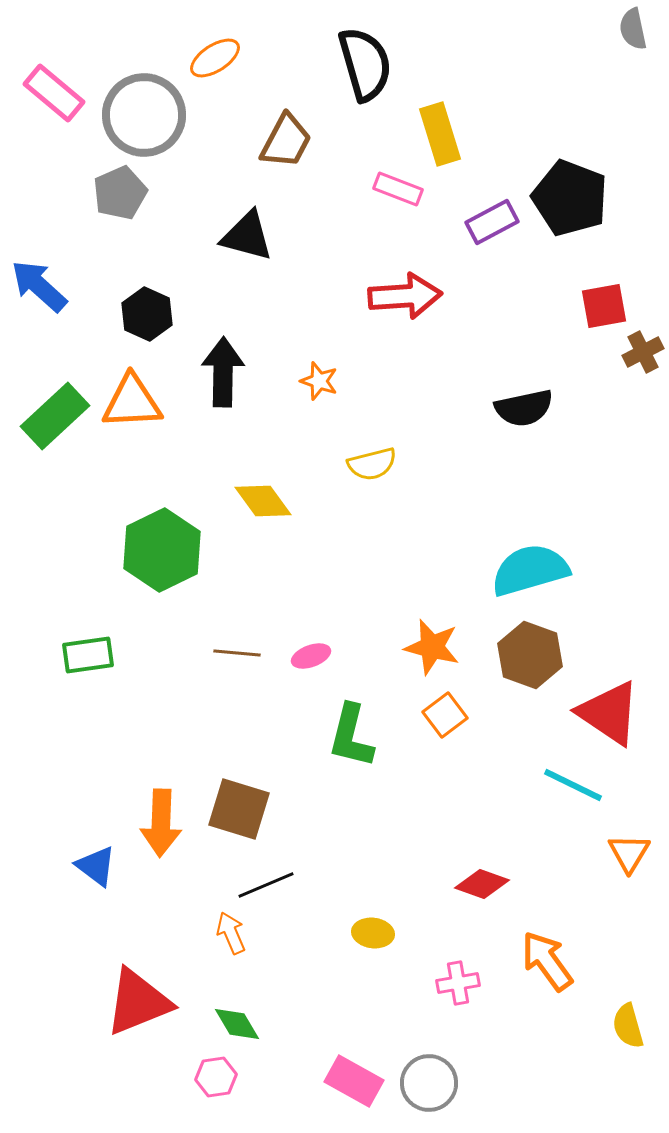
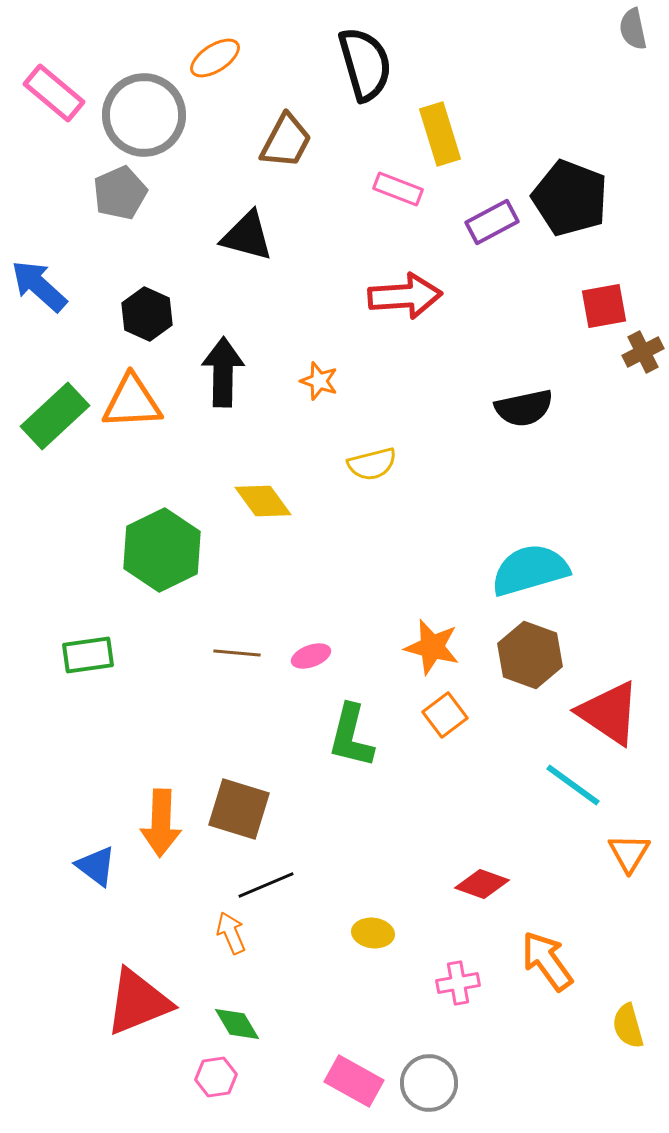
cyan line at (573, 785): rotated 10 degrees clockwise
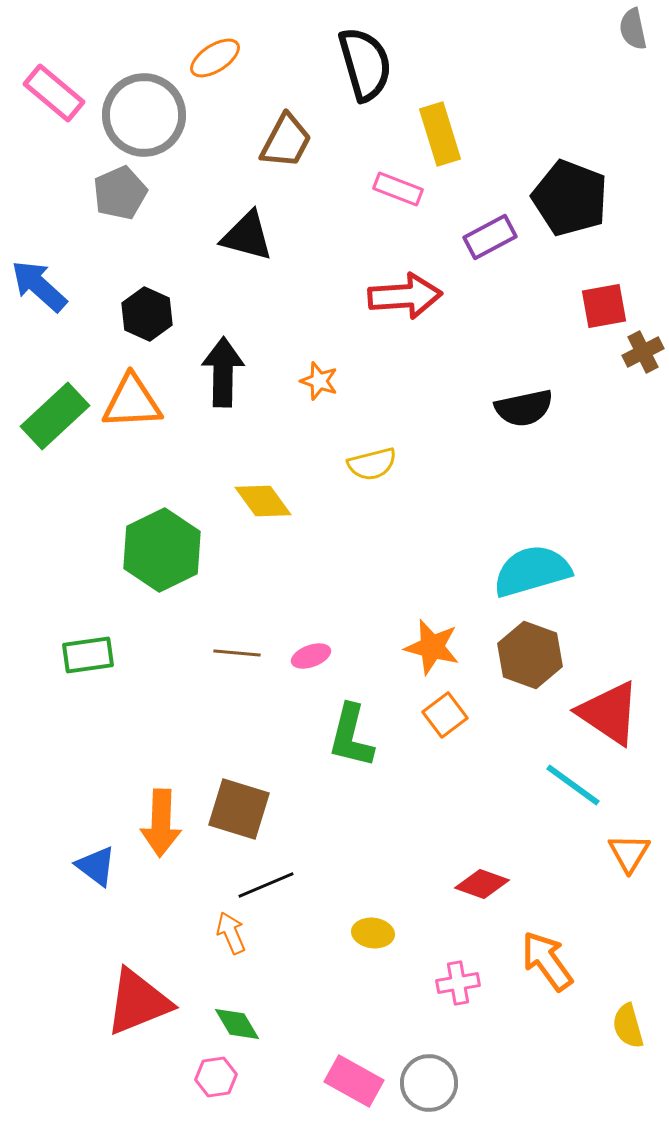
purple rectangle at (492, 222): moved 2 px left, 15 px down
cyan semicircle at (530, 570): moved 2 px right, 1 px down
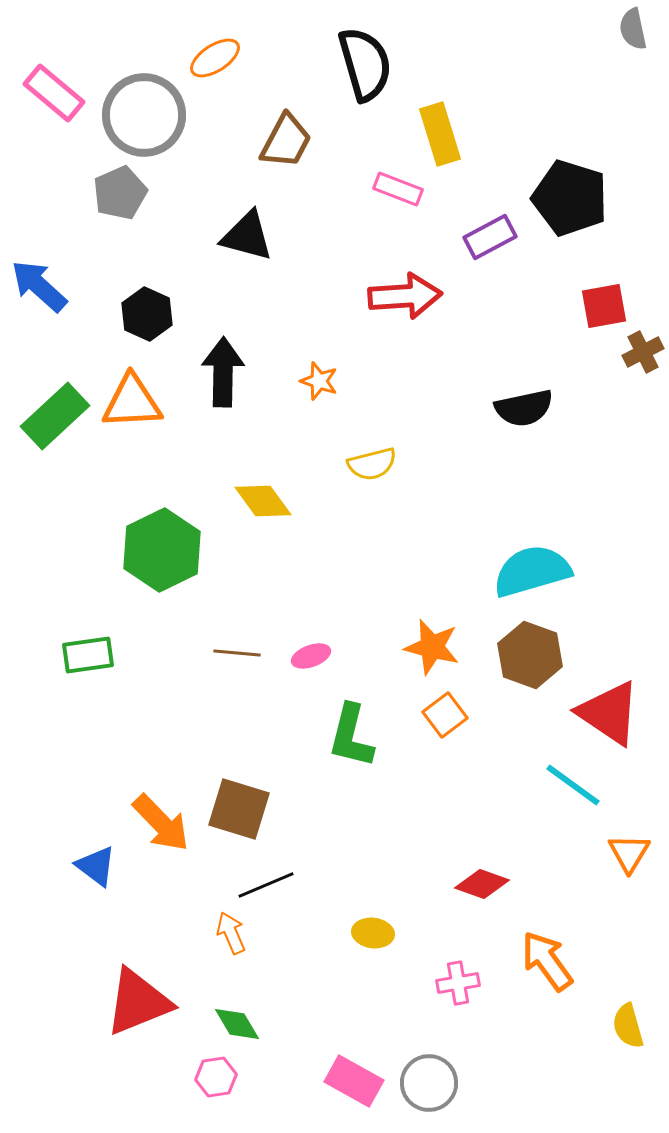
black pentagon at (570, 198): rotated 4 degrees counterclockwise
orange arrow at (161, 823): rotated 46 degrees counterclockwise
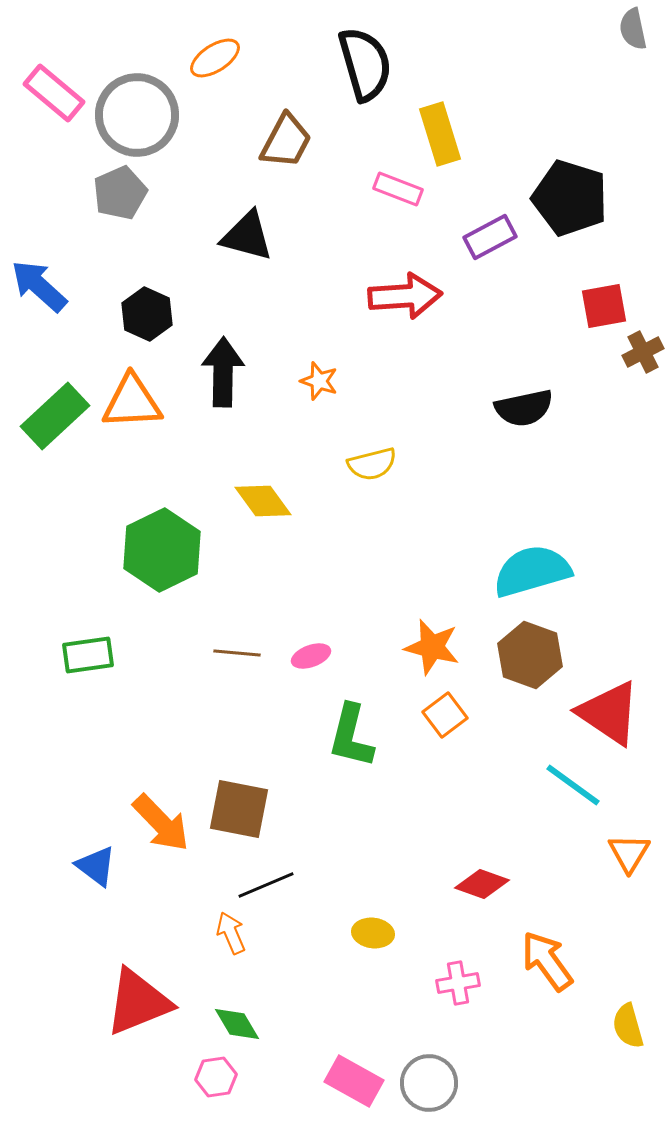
gray circle at (144, 115): moved 7 px left
brown square at (239, 809): rotated 6 degrees counterclockwise
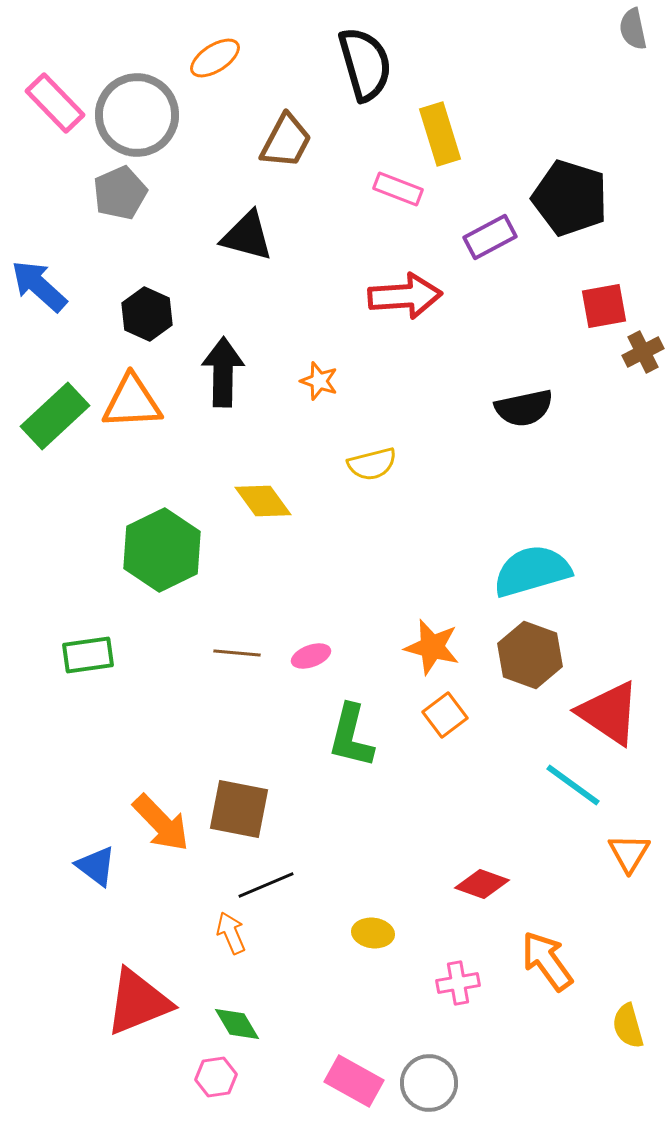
pink rectangle at (54, 93): moved 1 px right, 10 px down; rotated 6 degrees clockwise
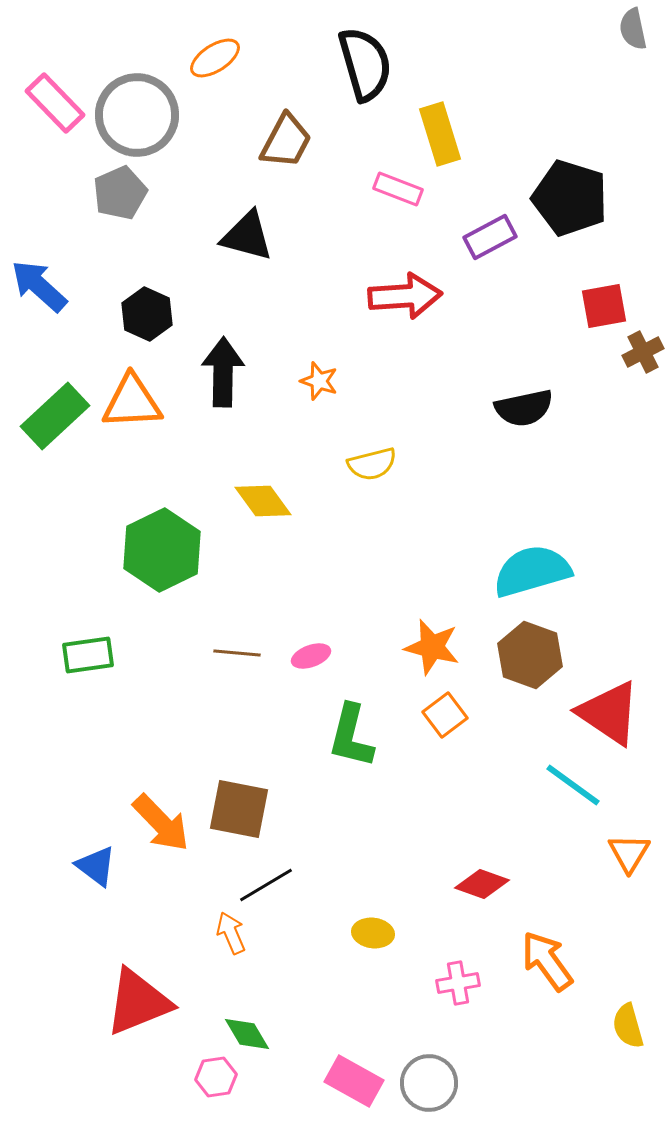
black line at (266, 885): rotated 8 degrees counterclockwise
green diamond at (237, 1024): moved 10 px right, 10 px down
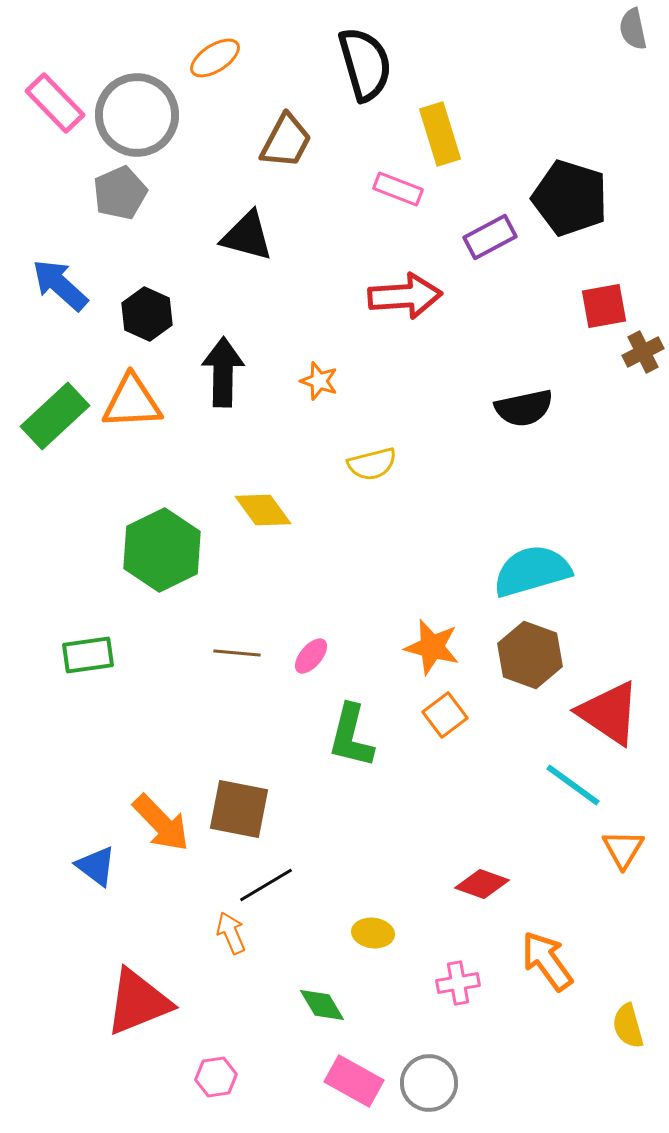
blue arrow at (39, 286): moved 21 px right, 1 px up
yellow diamond at (263, 501): moved 9 px down
pink ellipse at (311, 656): rotated 30 degrees counterclockwise
orange triangle at (629, 853): moved 6 px left, 4 px up
green diamond at (247, 1034): moved 75 px right, 29 px up
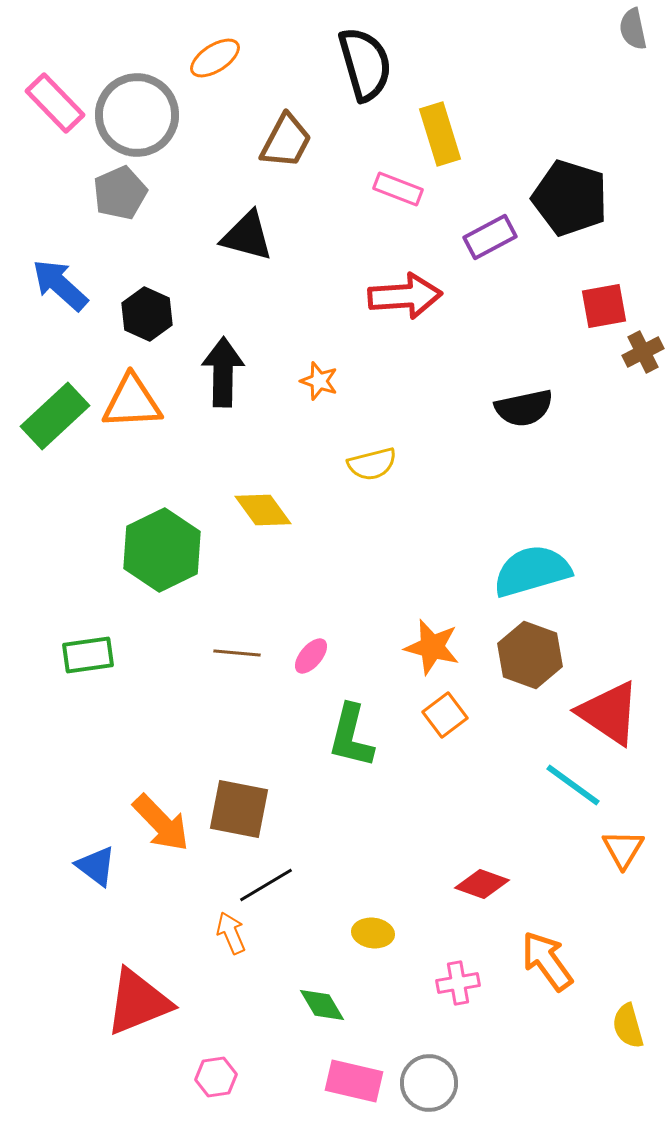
pink rectangle at (354, 1081): rotated 16 degrees counterclockwise
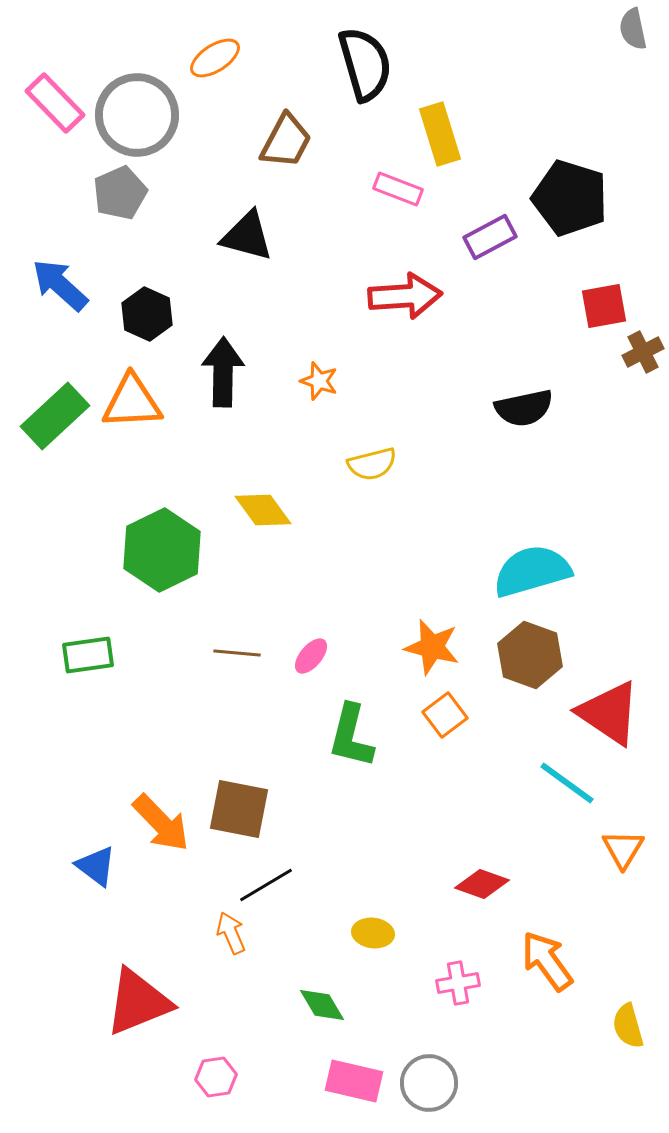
cyan line at (573, 785): moved 6 px left, 2 px up
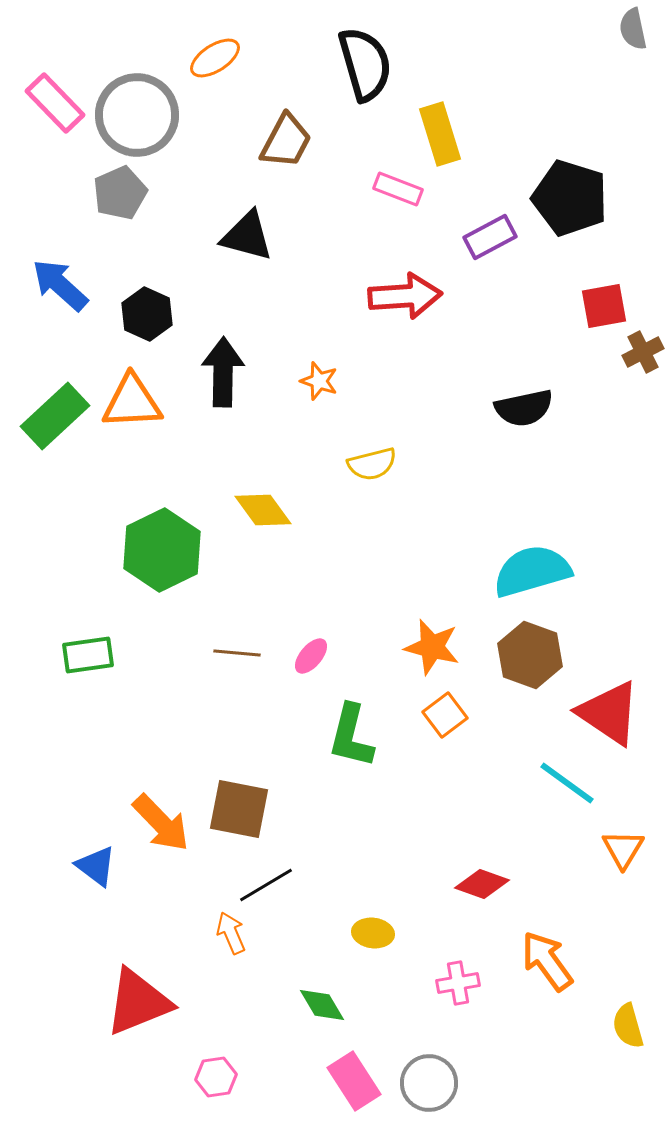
pink rectangle at (354, 1081): rotated 44 degrees clockwise
